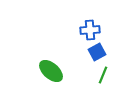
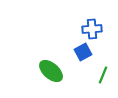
blue cross: moved 2 px right, 1 px up
blue square: moved 14 px left
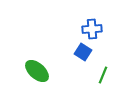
blue square: rotated 30 degrees counterclockwise
green ellipse: moved 14 px left
